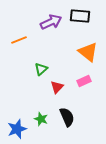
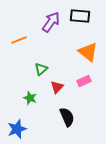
purple arrow: rotated 30 degrees counterclockwise
green star: moved 11 px left, 21 px up
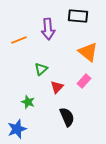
black rectangle: moved 2 px left
purple arrow: moved 3 px left, 7 px down; rotated 140 degrees clockwise
pink rectangle: rotated 24 degrees counterclockwise
green star: moved 2 px left, 4 px down
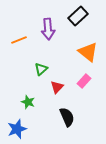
black rectangle: rotated 48 degrees counterclockwise
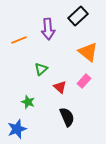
red triangle: moved 3 px right; rotated 32 degrees counterclockwise
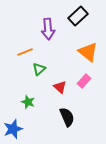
orange line: moved 6 px right, 12 px down
green triangle: moved 2 px left
blue star: moved 4 px left
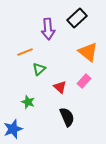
black rectangle: moved 1 px left, 2 px down
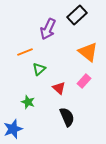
black rectangle: moved 3 px up
purple arrow: rotated 30 degrees clockwise
red triangle: moved 1 px left, 1 px down
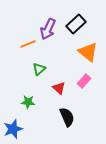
black rectangle: moved 1 px left, 9 px down
orange line: moved 3 px right, 8 px up
green star: rotated 16 degrees counterclockwise
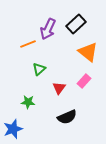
red triangle: rotated 24 degrees clockwise
black semicircle: rotated 90 degrees clockwise
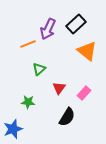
orange triangle: moved 1 px left, 1 px up
pink rectangle: moved 12 px down
black semicircle: rotated 36 degrees counterclockwise
